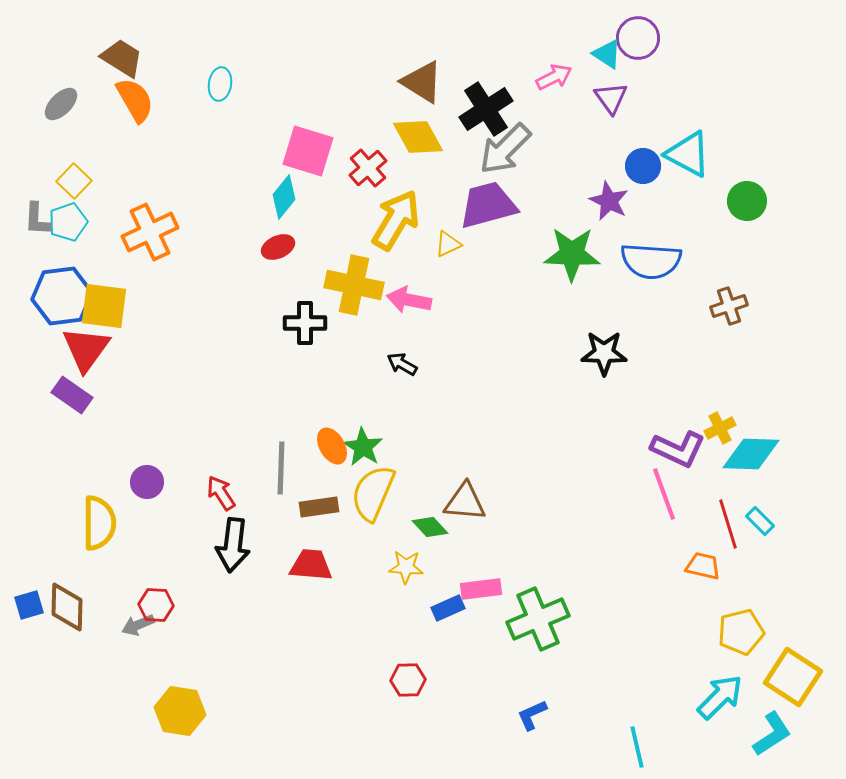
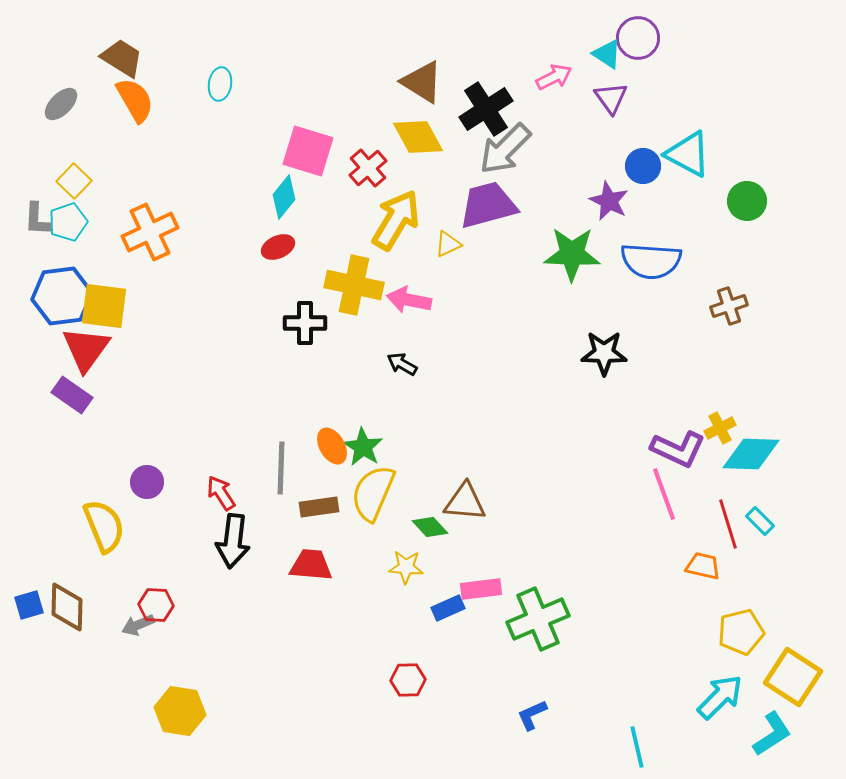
yellow semicircle at (99, 523): moved 5 px right, 3 px down; rotated 22 degrees counterclockwise
black arrow at (233, 545): moved 4 px up
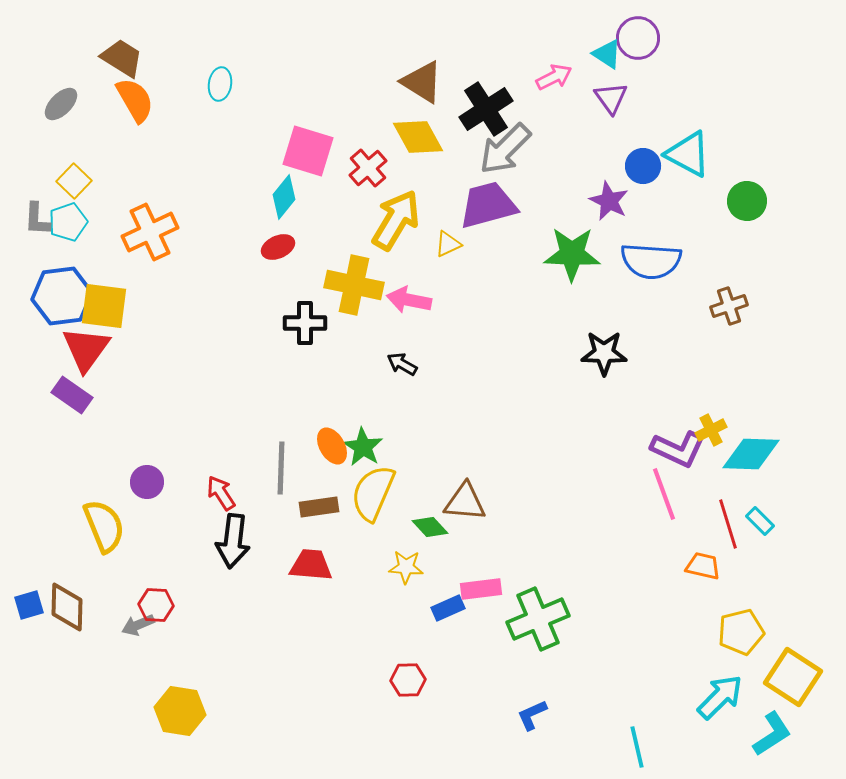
yellow cross at (720, 428): moved 9 px left, 2 px down
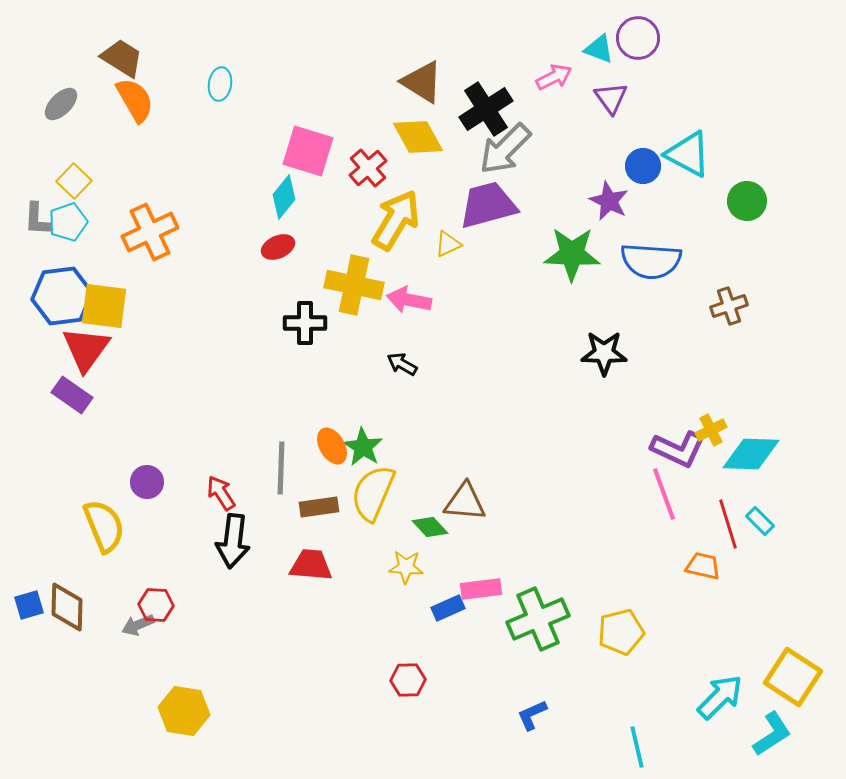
cyan triangle at (607, 54): moved 8 px left, 5 px up; rotated 12 degrees counterclockwise
yellow pentagon at (741, 632): moved 120 px left
yellow hexagon at (180, 711): moved 4 px right
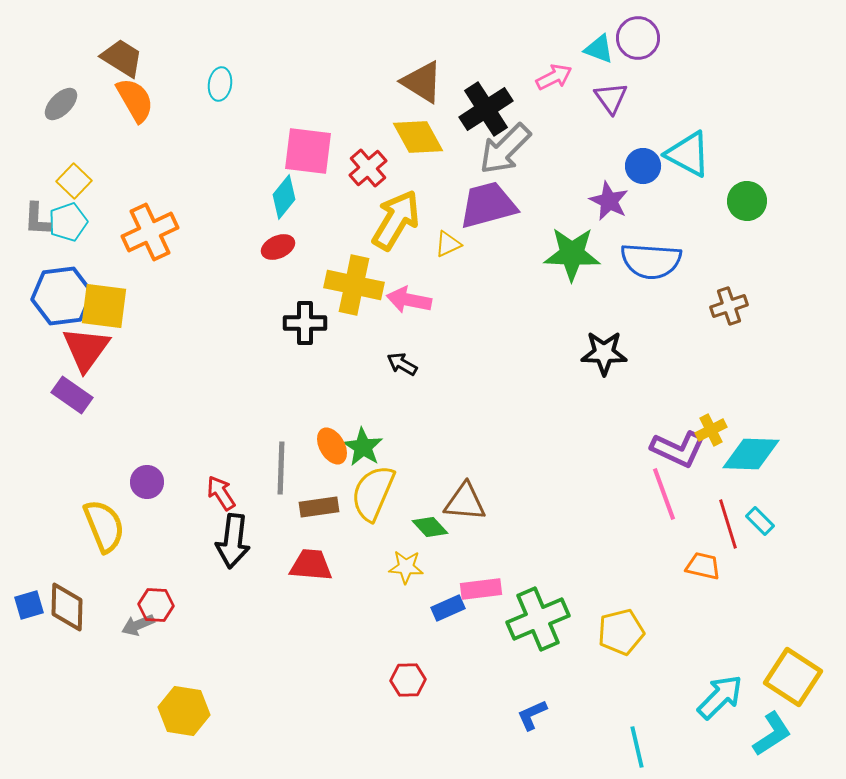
pink square at (308, 151): rotated 10 degrees counterclockwise
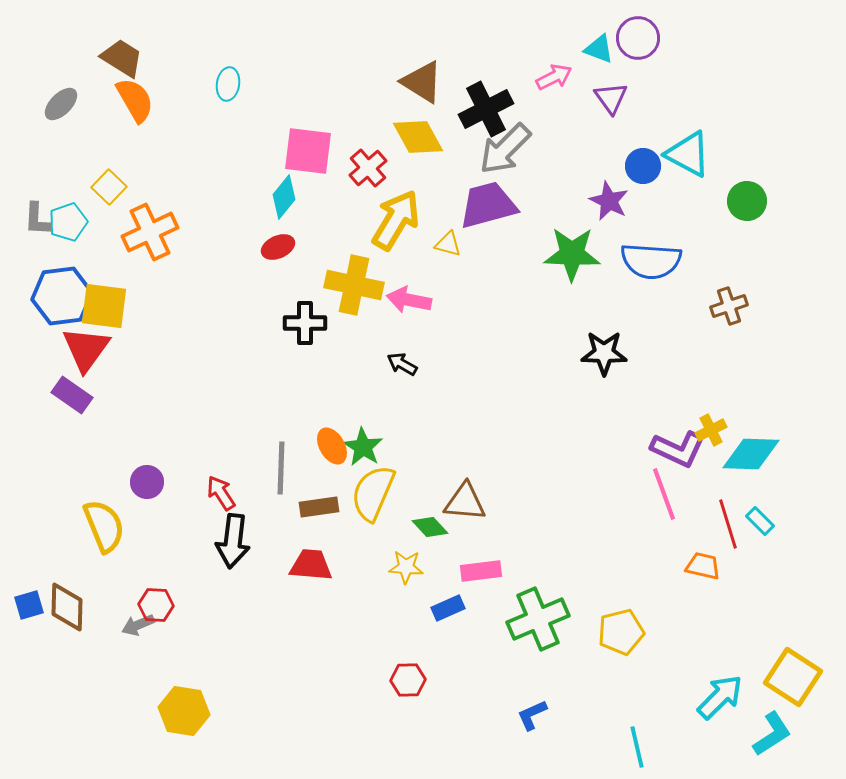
cyan ellipse at (220, 84): moved 8 px right
black cross at (486, 109): rotated 6 degrees clockwise
yellow square at (74, 181): moved 35 px right, 6 px down
yellow triangle at (448, 244): rotated 40 degrees clockwise
pink rectangle at (481, 589): moved 18 px up
